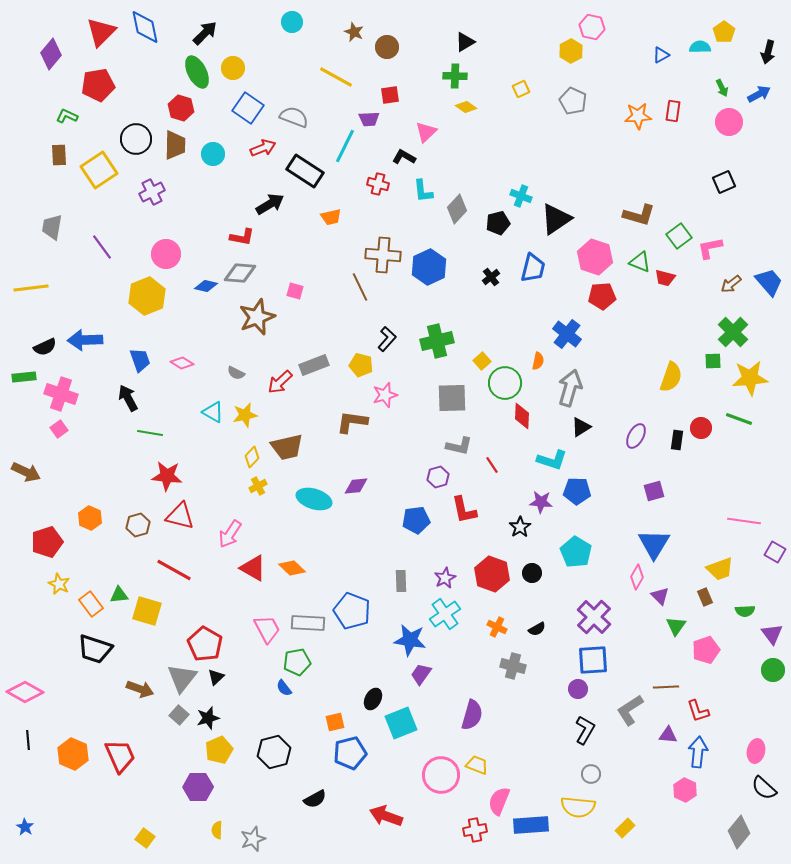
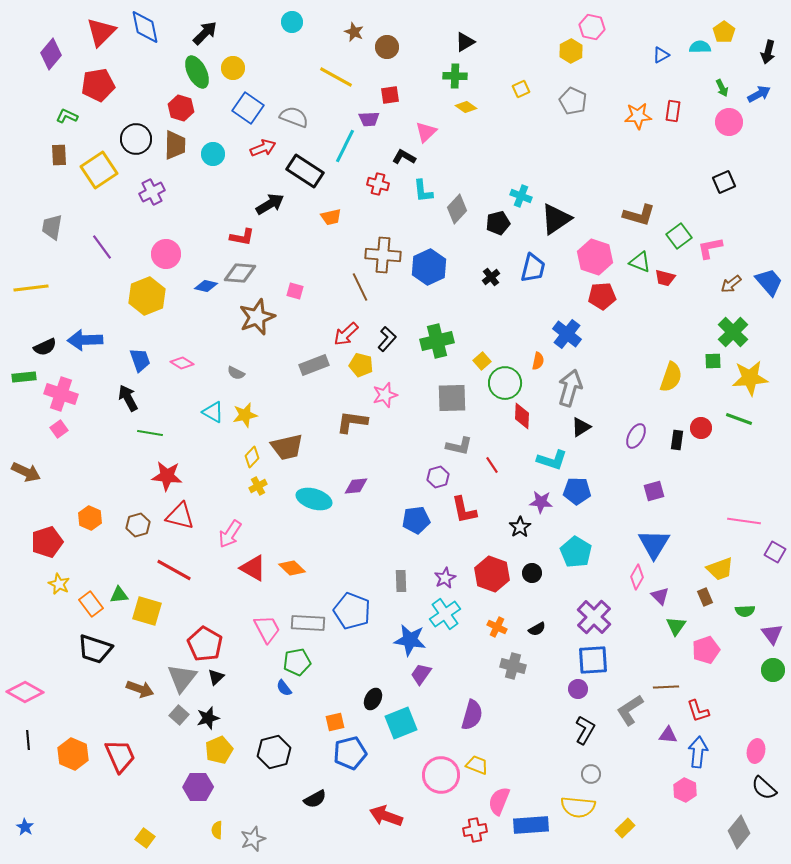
red arrow at (280, 382): moved 66 px right, 48 px up
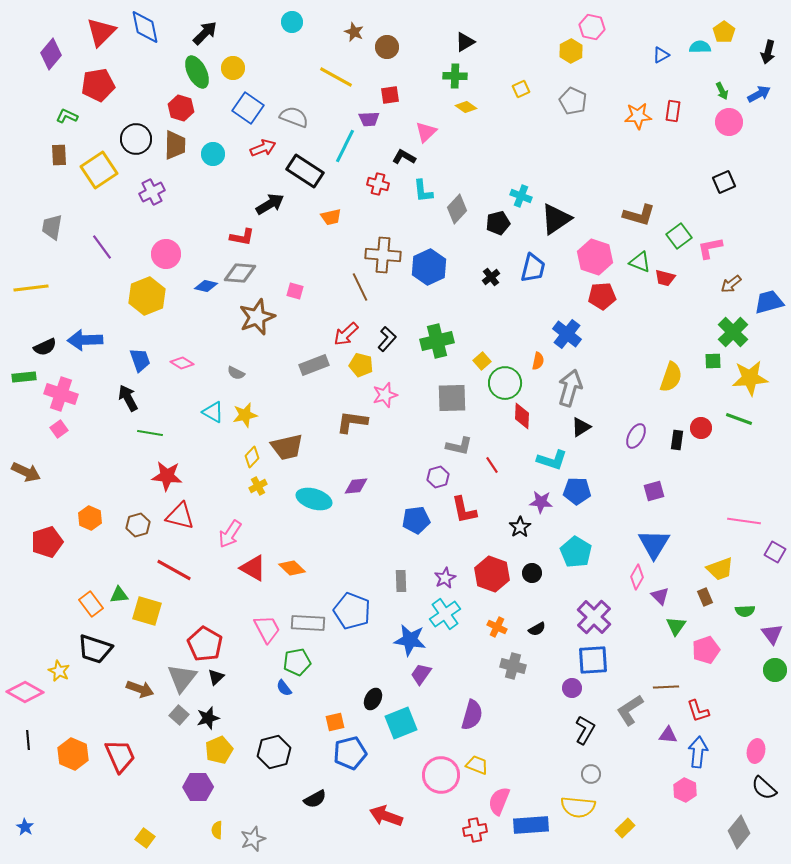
green arrow at (722, 88): moved 3 px down
blue trapezoid at (769, 282): moved 20 px down; rotated 64 degrees counterclockwise
yellow star at (59, 584): moved 87 px down
green circle at (773, 670): moved 2 px right
purple circle at (578, 689): moved 6 px left, 1 px up
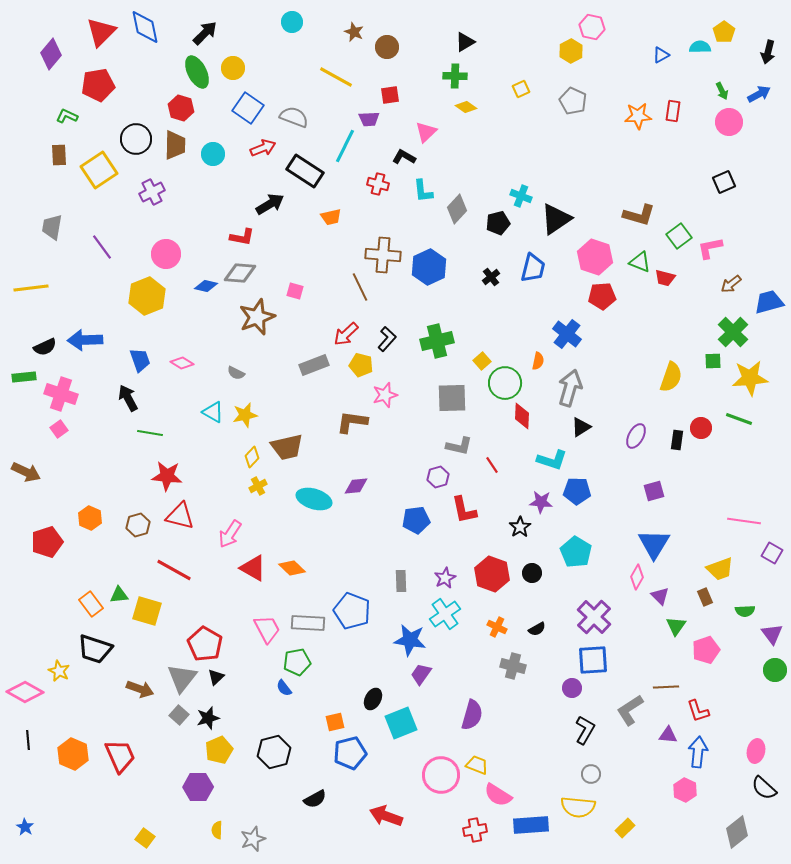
purple square at (775, 552): moved 3 px left, 1 px down
pink semicircle at (499, 801): moved 1 px left, 6 px up; rotated 80 degrees counterclockwise
gray diamond at (739, 832): moved 2 px left; rotated 12 degrees clockwise
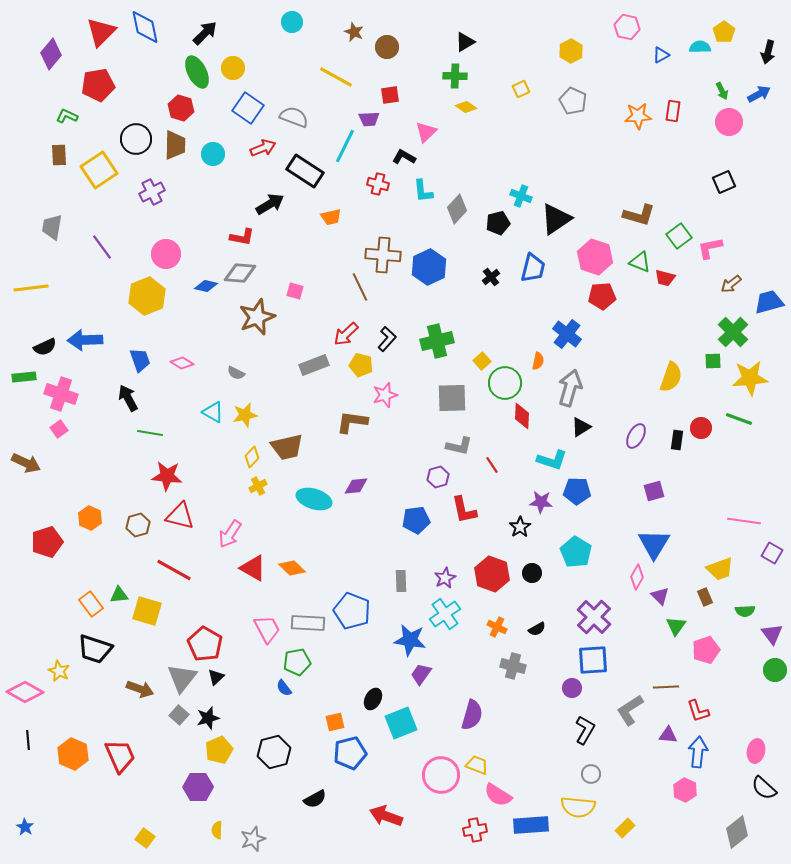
pink hexagon at (592, 27): moved 35 px right
brown arrow at (26, 472): moved 9 px up
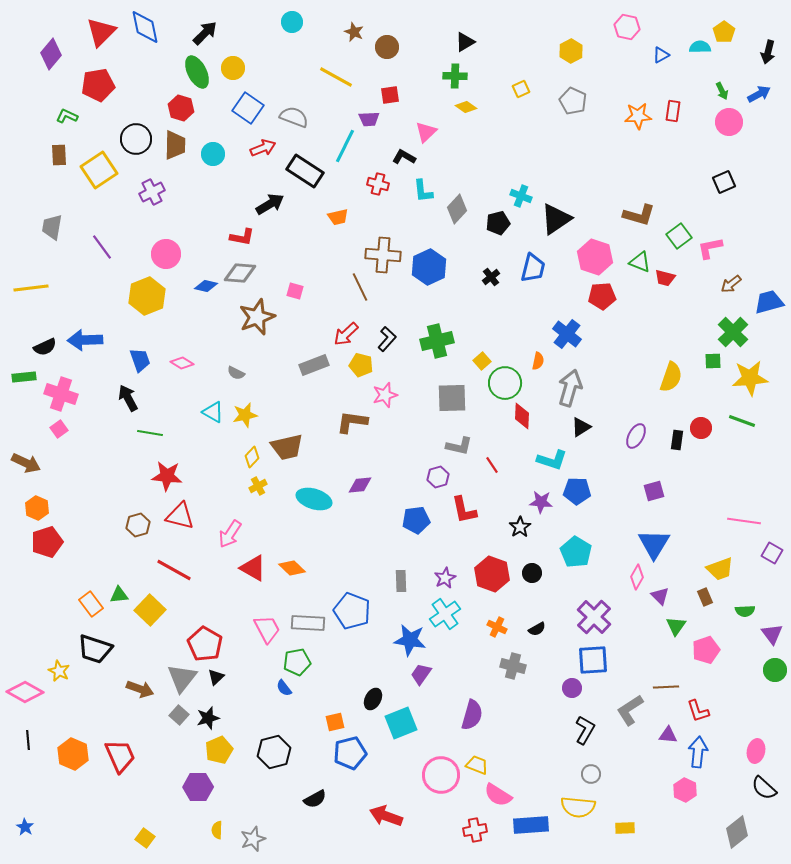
orange trapezoid at (331, 217): moved 7 px right
green line at (739, 419): moved 3 px right, 2 px down
purple diamond at (356, 486): moved 4 px right, 1 px up
orange hexagon at (90, 518): moved 53 px left, 10 px up
yellow square at (147, 611): moved 3 px right, 1 px up; rotated 28 degrees clockwise
yellow rectangle at (625, 828): rotated 42 degrees clockwise
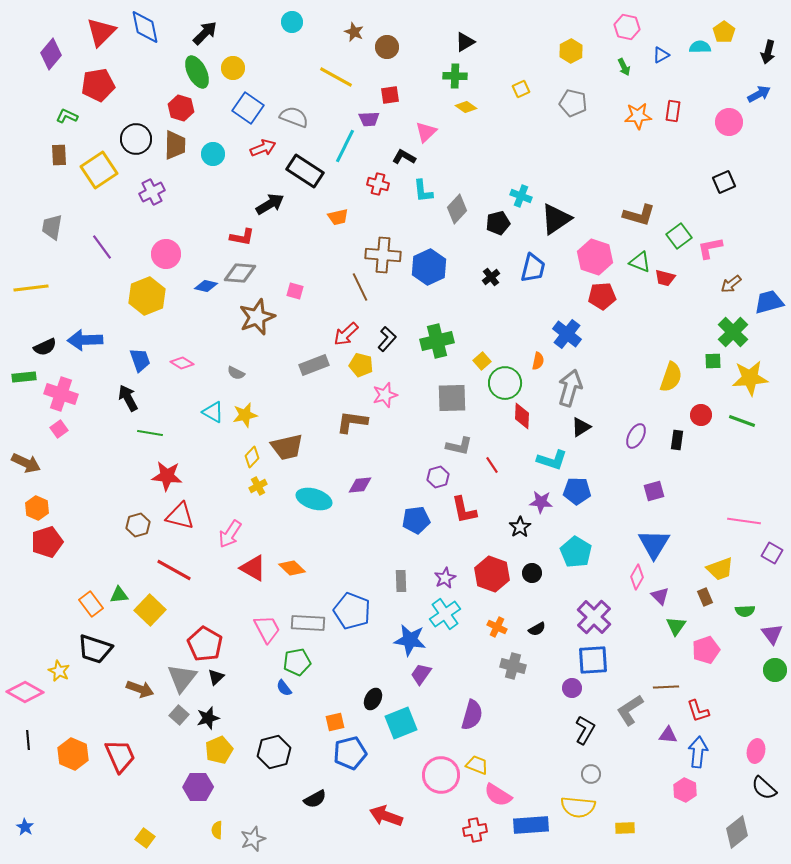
green arrow at (722, 91): moved 98 px left, 24 px up
gray pentagon at (573, 101): moved 2 px down; rotated 12 degrees counterclockwise
red circle at (701, 428): moved 13 px up
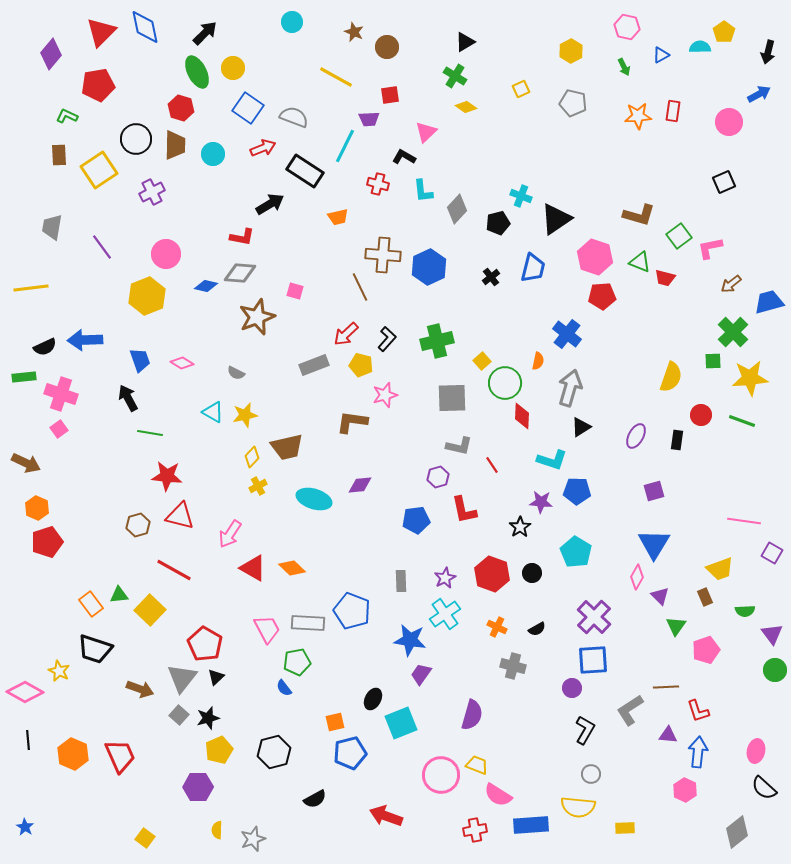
green cross at (455, 76): rotated 30 degrees clockwise
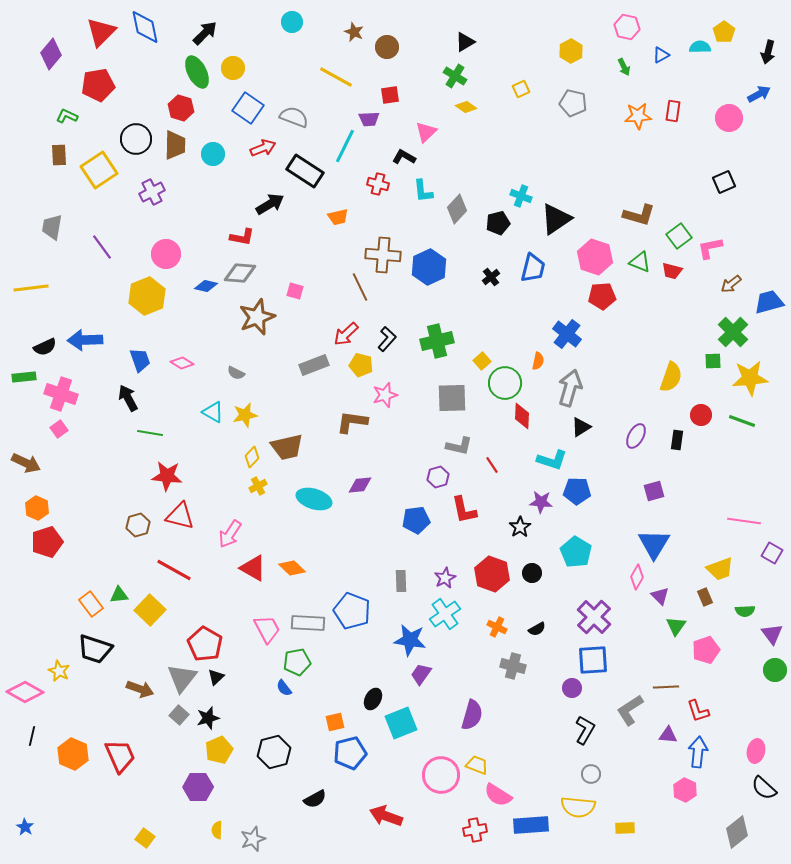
pink circle at (729, 122): moved 4 px up
red trapezoid at (665, 278): moved 7 px right, 7 px up
black line at (28, 740): moved 4 px right, 4 px up; rotated 18 degrees clockwise
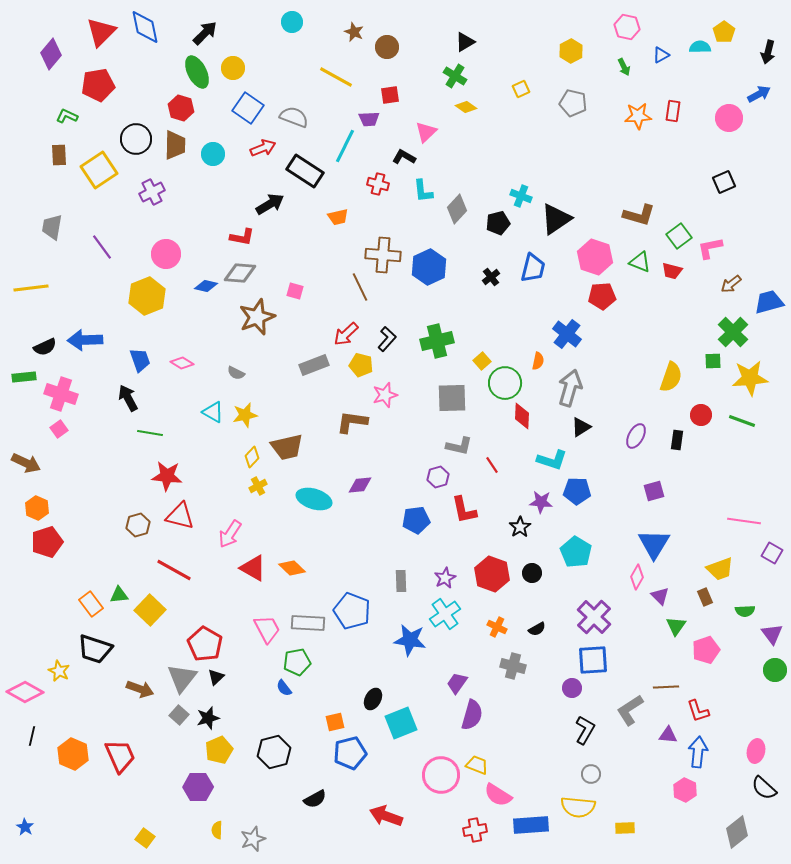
purple trapezoid at (421, 674): moved 36 px right, 9 px down
